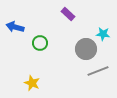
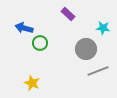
blue arrow: moved 9 px right, 1 px down
cyan star: moved 6 px up
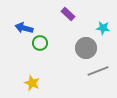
gray circle: moved 1 px up
